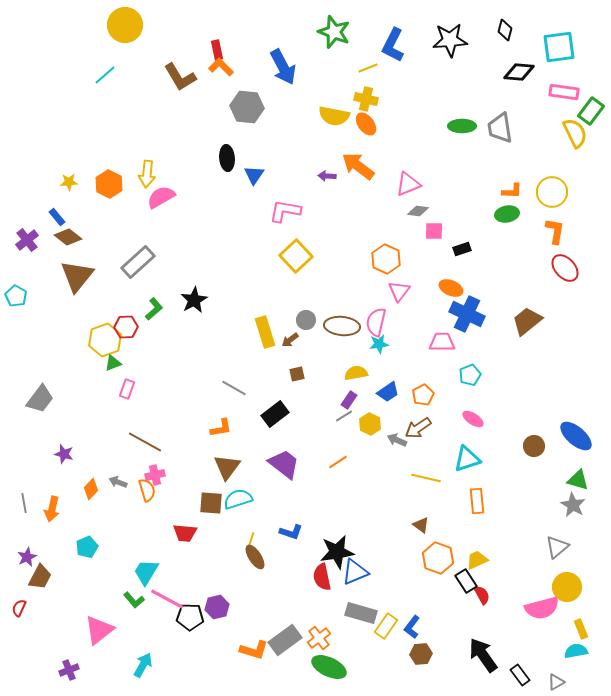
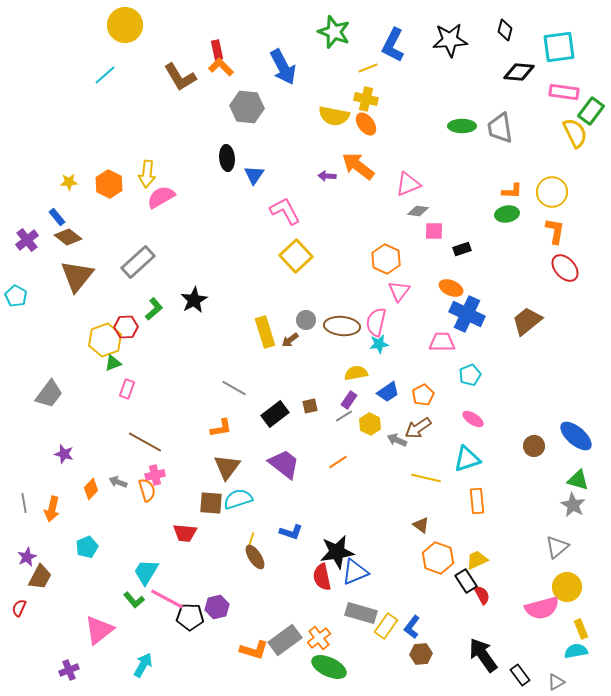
pink L-shape at (285, 211): rotated 52 degrees clockwise
brown square at (297, 374): moved 13 px right, 32 px down
gray trapezoid at (40, 399): moved 9 px right, 5 px up
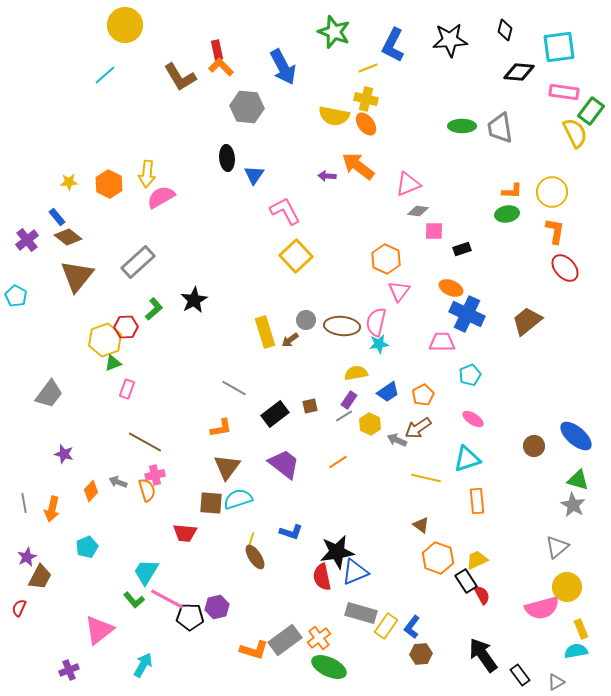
orange diamond at (91, 489): moved 2 px down
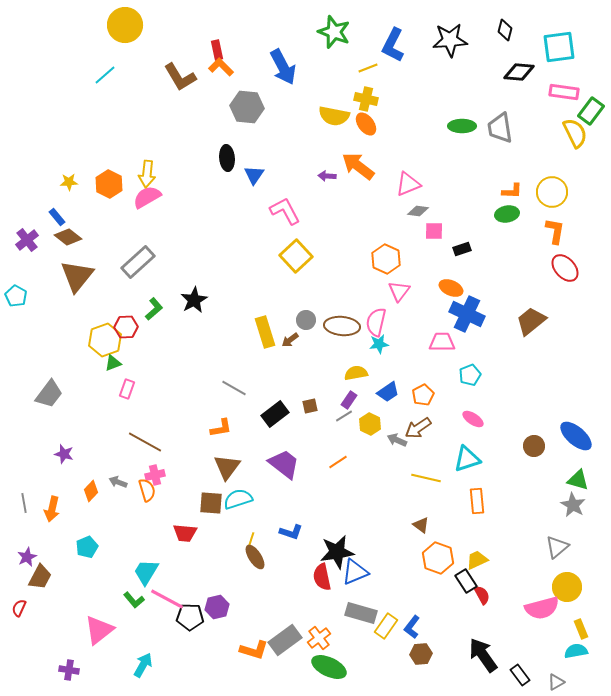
pink semicircle at (161, 197): moved 14 px left
brown trapezoid at (527, 321): moved 4 px right
purple cross at (69, 670): rotated 30 degrees clockwise
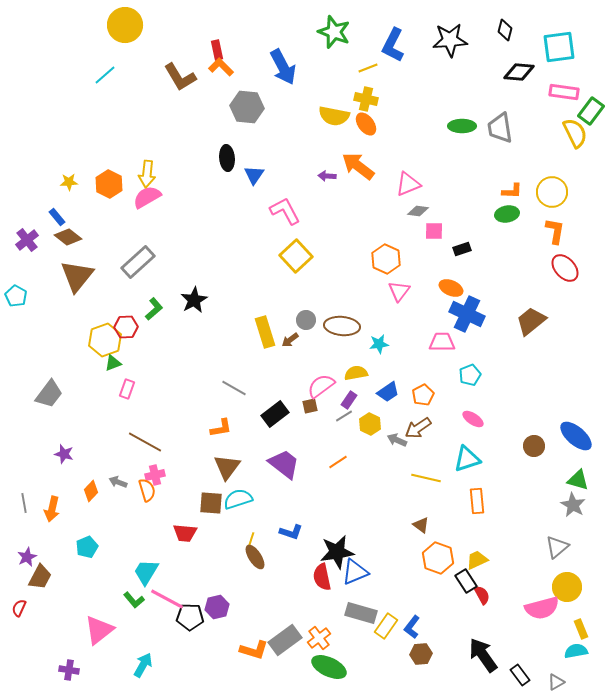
pink semicircle at (376, 322): moved 55 px left, 64 px down; rotated 40 degrees clockwise
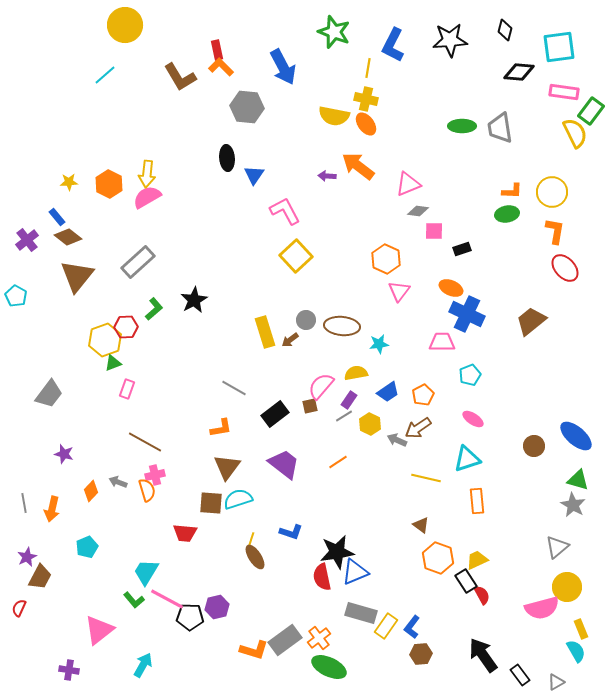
yellow line at (368, 68): rotated 60 degrees counterclockwise
pink semicircle at (321, 386): rotated 12 degrees counterclockwise
cyan semicircle at (576, 651): rotated 70 degrees clockwise
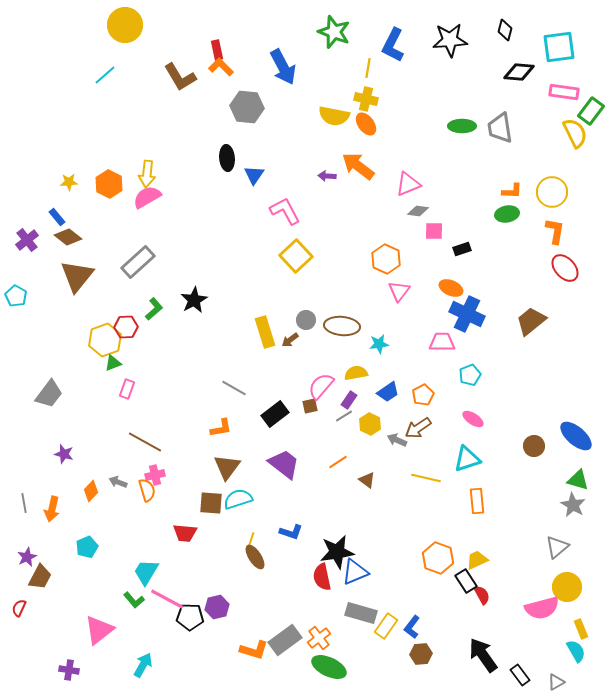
brown triangle at (421, 525): moved 54 px left, 45 px up
